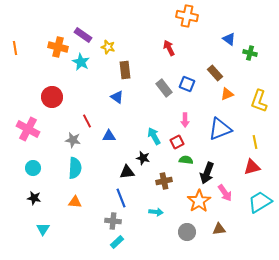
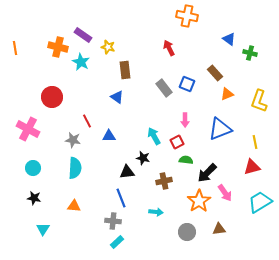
black arrow at (207, 173): rotated 25 degrees clockwise
orange triangle at (75, 202): moved 1 px left, 4 px down
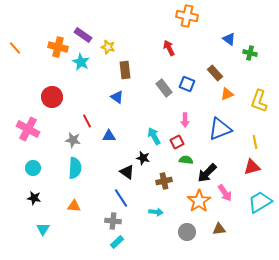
orange line at (15, 48): rotated 32 degrees counterclockwise
black triangle at (127, 172): rotated 42 degrees clockwise
blue line at (121, 198): rotated 12 degrees counterclockwise
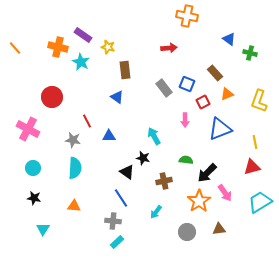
red arrow at (169, 48): rotated 112 degrees clockwise
red square at (177, 142): moved 26 px right, 40 px up
cyan arrow at (156, 212): rotated 120 degrees clockwise
